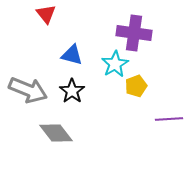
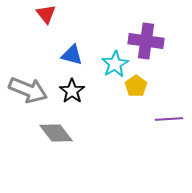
purple cross: moved 12 px right, 8 px down
yellow pentagon: rotated 15 degrees counterclockwise
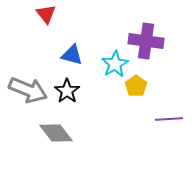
black star: moved 5 px left
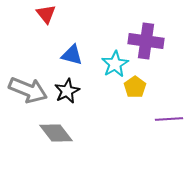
yellow pentagon: moved 1 px left, 1 px down
black star: rotated 10 degrees clockwise
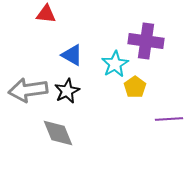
red triangle: rotated 45 degrees counterclockwise
blue triangle: rotated 15 degrees clockwise
gray arrow: rotated 150 degrees clockwise
gray diamond: moved 2 px right; rotated 16 degrees clockwise
